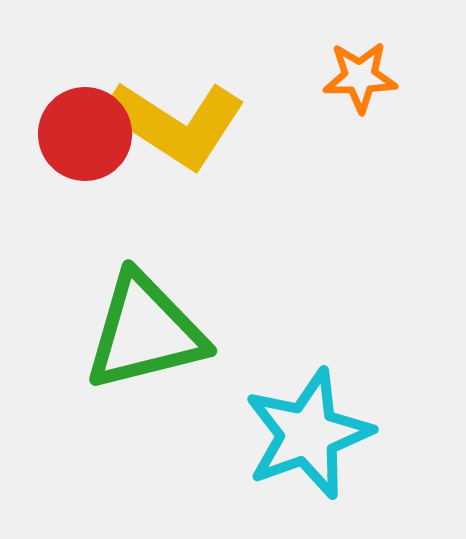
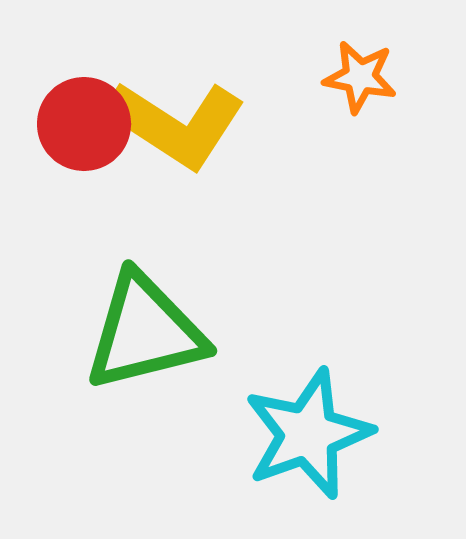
orange star: rotated 12 degrees clockwise
red circle: moved 1 px left, 10 px up
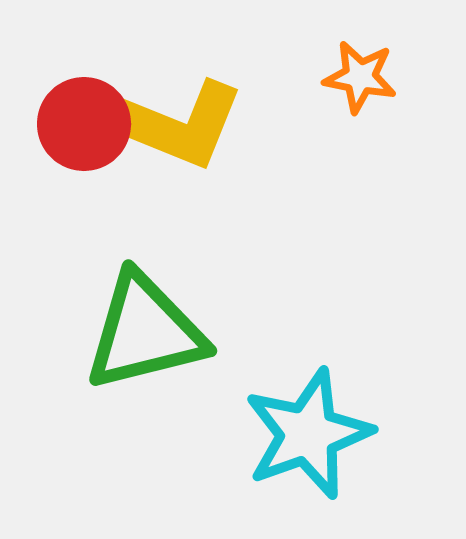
yellow L-shape: rotated 11 degrees counterclockwise
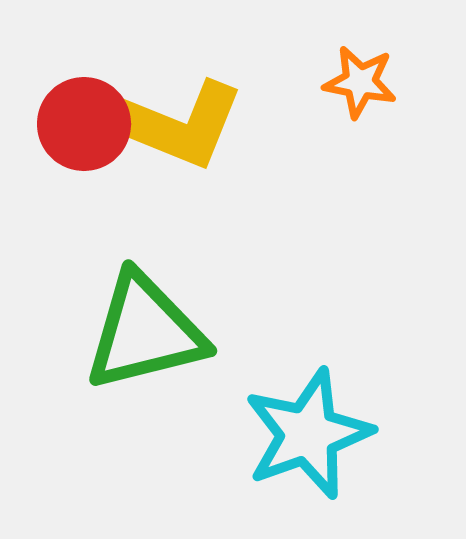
orange star: moved 5 px down
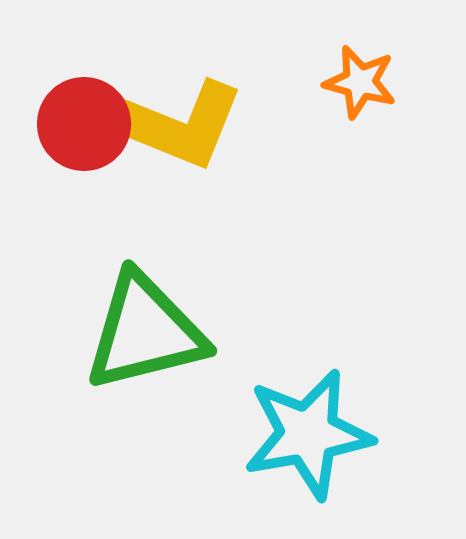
orange star: rotated 4 degrees clockwise
cyan star: rotated 10 degrees clockwise
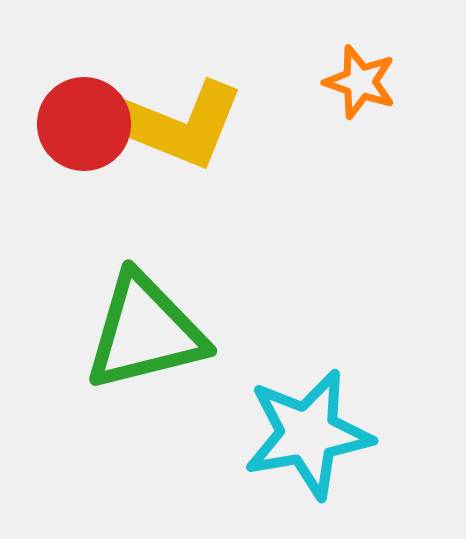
orange star: rotated 4 degrees clockwise
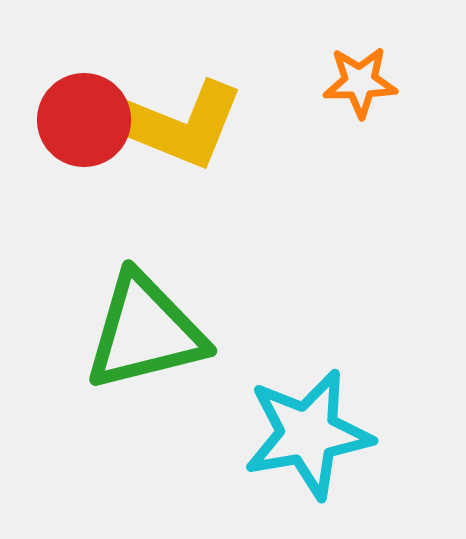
orange star: rotated 20 degrees counterclockwise
red circle: moved 4 px up
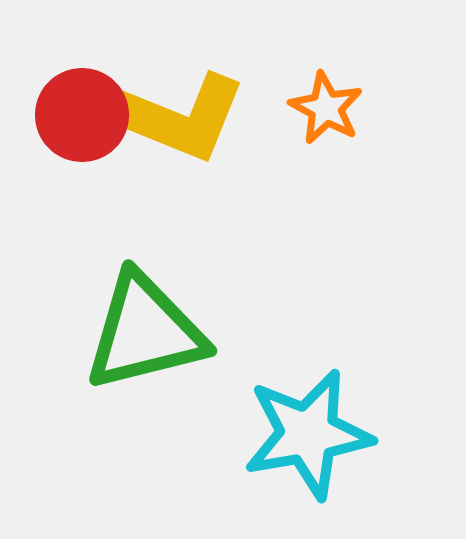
orange star: moved 34 px left, 26 px down; rotated 30 degrees clockwise
red circle: moved 2 px left, 5 px up
yellow L-shape: moved 2 px right, 7 px up
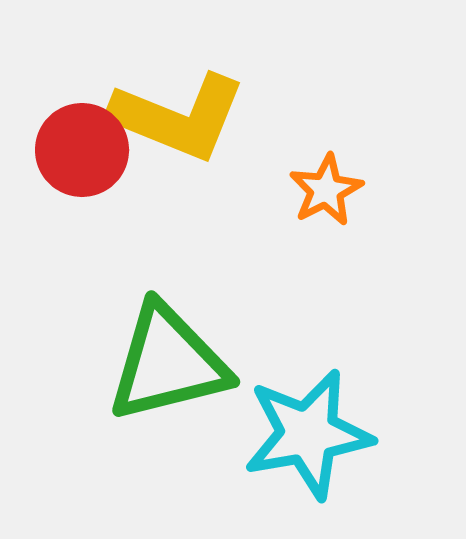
orange star: moved 82 px down; rotated 16 degrees clockwise
red circle: moved 35 px down
green triangle: moved 23 px right, 31 px down
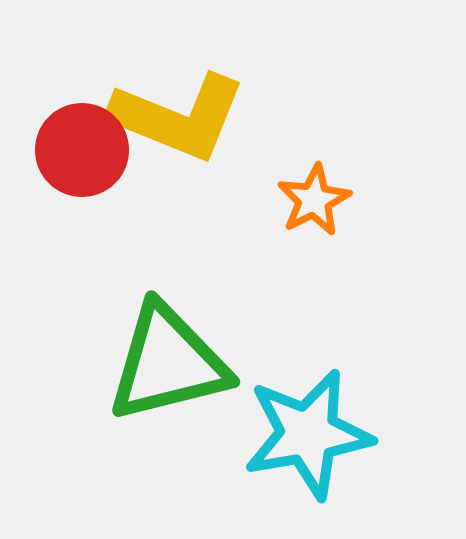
orange star: moved 12 px left, 10 px down
